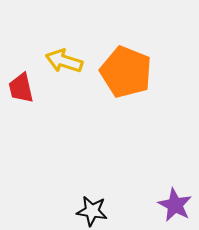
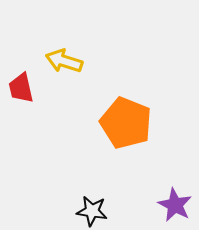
orange pentagon: moved 51 px down
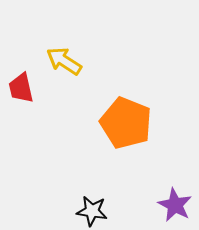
yellow arrow: rotated 15 degrees clockwise
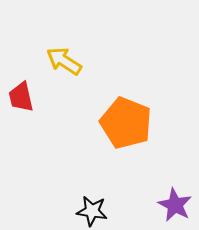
red trapezoid: moved 9 px down
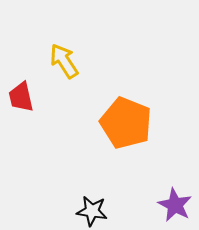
yellow arrow: rotated 24 degrees clockwise
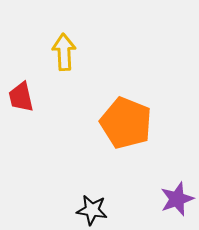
yellow arrow: moved 9 px up; rotated 30 degrees clockwise
purple star: moved 2 px right, 6 px up; rotated 24 degrees clockwise
black star: moved 1 px up
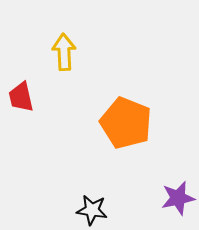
purple star: moved 1 px right, 1 px up; rotated 8 degrees clockwise
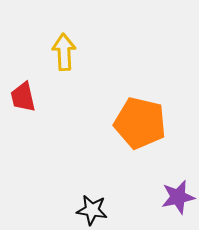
red trapezoid: moved 2 px right
orange pentagon: moved 14 px right; rotated 9 degrees counterclockwise
purple star: moved 1 px up
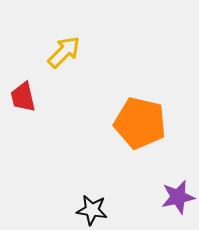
yellow arrow: rotated 48 degrees clockwise
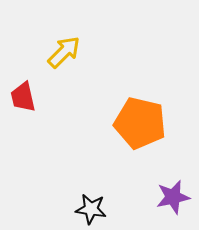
purple star: moved 5 px left
black star: moved 1 px left, 1 px up
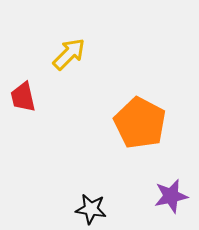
yellow arrow: moved 5 px right, 2 px down
orange pentagon: rotated 15 degrees clockwise
purple star: moved 2 px left, 1 px up
